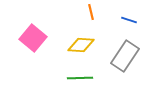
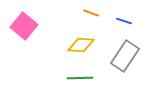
orange line: moved 1 px down; rotated 56 degrees counterclockwise
blue line: moved 5 px left, 1 px down
pink square: moved 9 px left, 12 px up
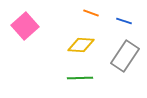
pink square: moved 1 px right; rotated 8 degrees clockwise
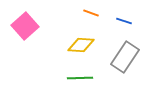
gray rectangle: moved 1 px down
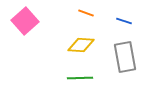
orange line: moved 5 px left
pink square: moved 5 px up
gray rectangle: rotated 44 degrees counterclockwise
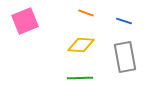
pink square: rotated 20 degrees clockwise
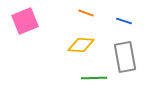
green line: moved 14 px right
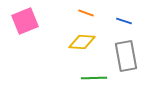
yellow diamond: moved 1 px right, 3 px up
gray rectangle: moved 1 px right, 1 px up
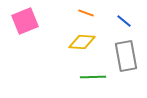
blue line: rotated 21 degrees clockwise
green line: moved 1 px left, 1 px up
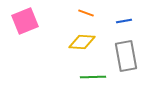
blue line: rotated 49 degrees counterclockwise
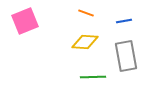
yellow diamond: moved 3 px right
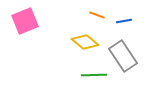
orange line: moved 11 px right, 2 px down
yellow diamond: rotated 36 degrees clockwise
gray rectangle: moved 3 px left; rotated 24 degrees counterclockwise
green line: moved 1 px right, 2 px up
